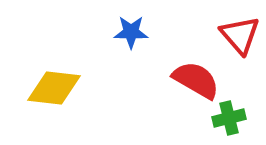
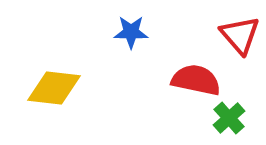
red semicircle: rotated 18 degrees counterclockwise
green cross: rotated 28 degrees counterclockwise
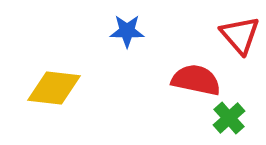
blue star: moved 4 px left, 1 px up
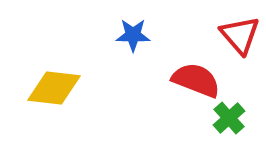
blue star: moved 6 px right, 4 px down
red semicircle: rotated 9 degrees clockwise
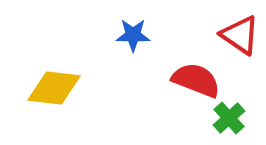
red triangle: rotated 15 degrees counterclockwise
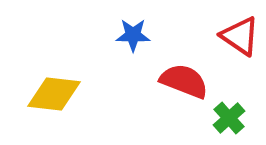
red triangle: moved 1 px down
red semicircle: moved 12 px left, 1 px down
yellow diamond: moved 6 px down
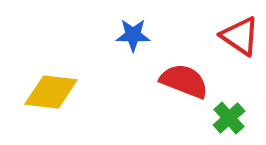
yellow diamond: moved 3 px left, 2 px up
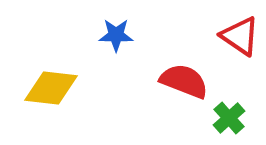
blue star: moved 17 px left
yellow diamond: moved 4 px up
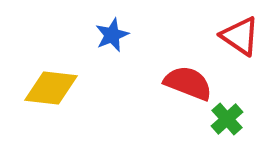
blue star: moved 4 px left; rotated 24 degrees counterclockwise
red semicircle: moved 4 px right, 2 px down
green cross: moved 2 px left, 1 px down
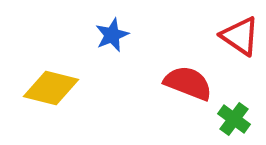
yellow diamond: rotated 8 degrees clockwise
green cross: moved 7 px right; rotated 12 degrees counterclockwise
